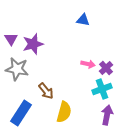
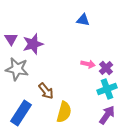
cyan cross: moved 5 px right
purple arrow: rotated 24 degrees clockwise
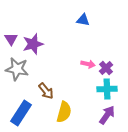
cyan cross: rotated 18 degrees clockwise
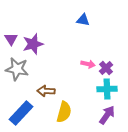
brown arrow: rotated 132 degrees clockwise
blue rectangle: rotated 10 degrees clockwise
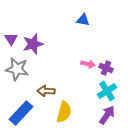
purple cross: rotated 24 degrees counterclockwise
cyan cross: moved 2 px down; rotated 30 degrees counterclockwise
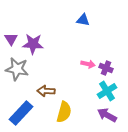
purple star: rotated 20 degrees clockwise
purple arrow: rotated 96 degrees counterclockwise
